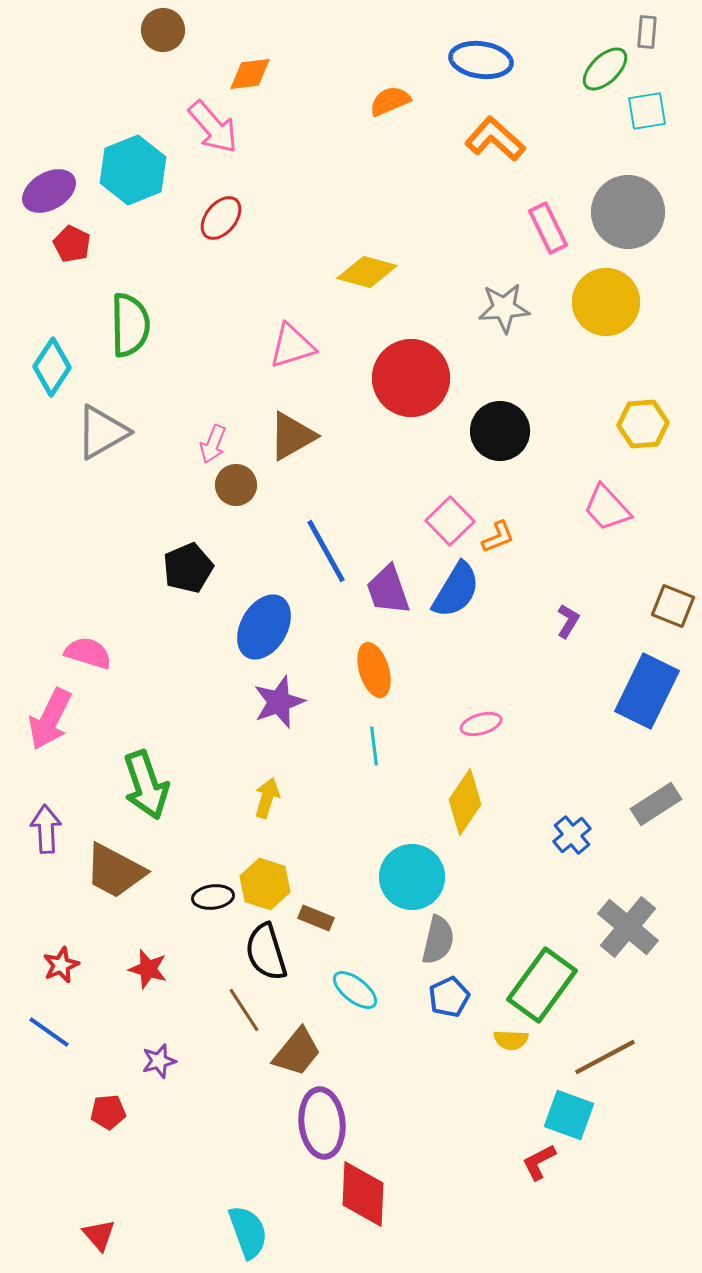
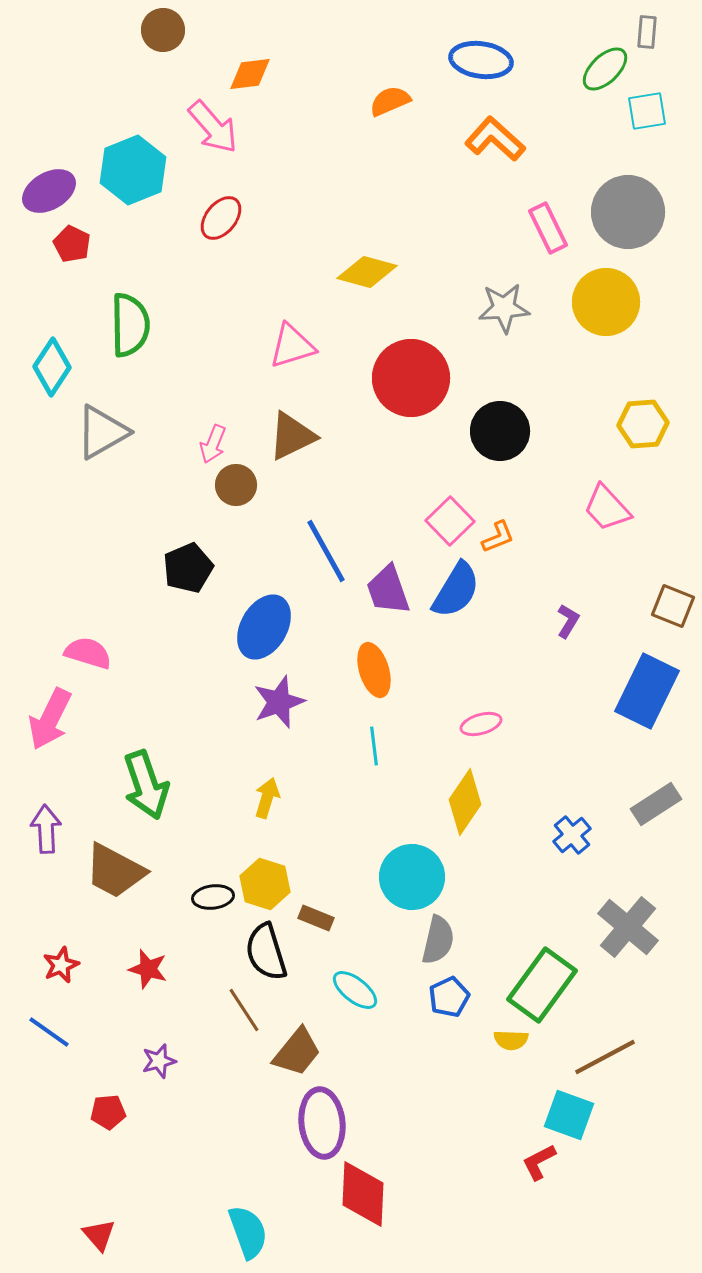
brown triangle at (292, 436): rotated 4 degrees clockwise
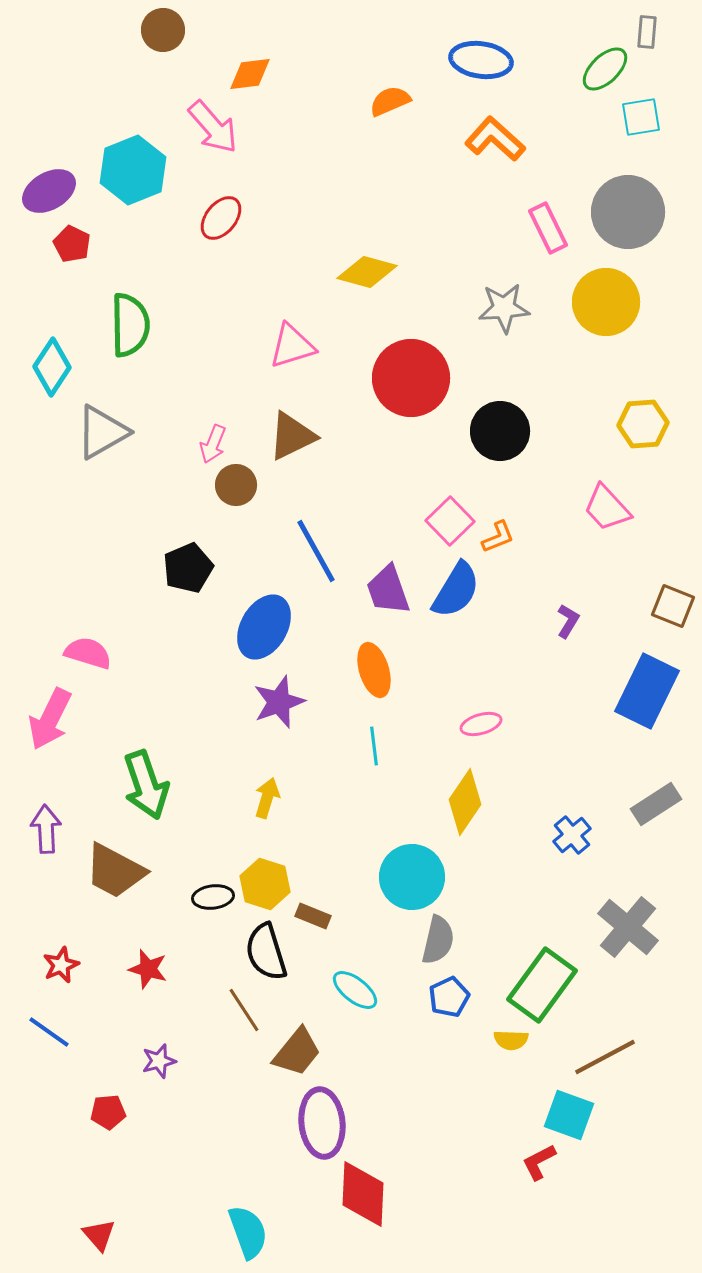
cyan square at (647, 111): moved 6 px left, 6 px down
blue line at (326, 551): moved 10 px left
brown rectangle at (316, 918): moved 3 px left, 2 px up
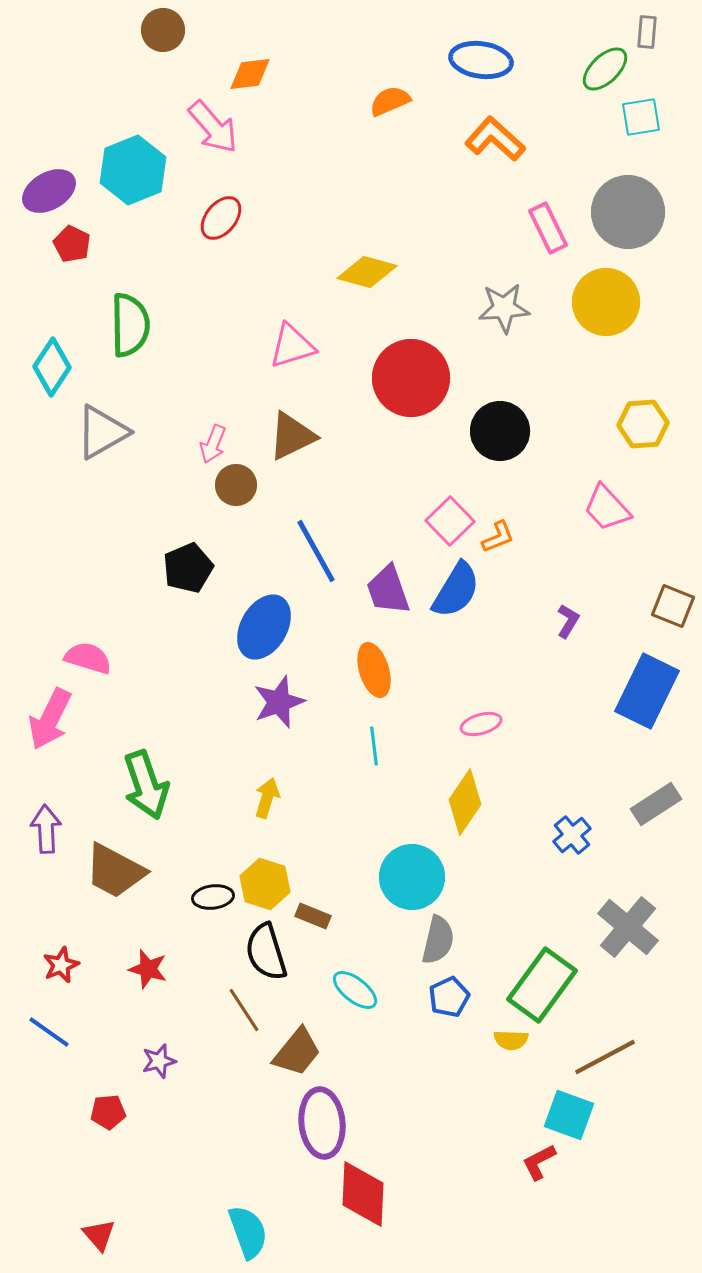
pink semicircle at (88, 653): moved 5 px down
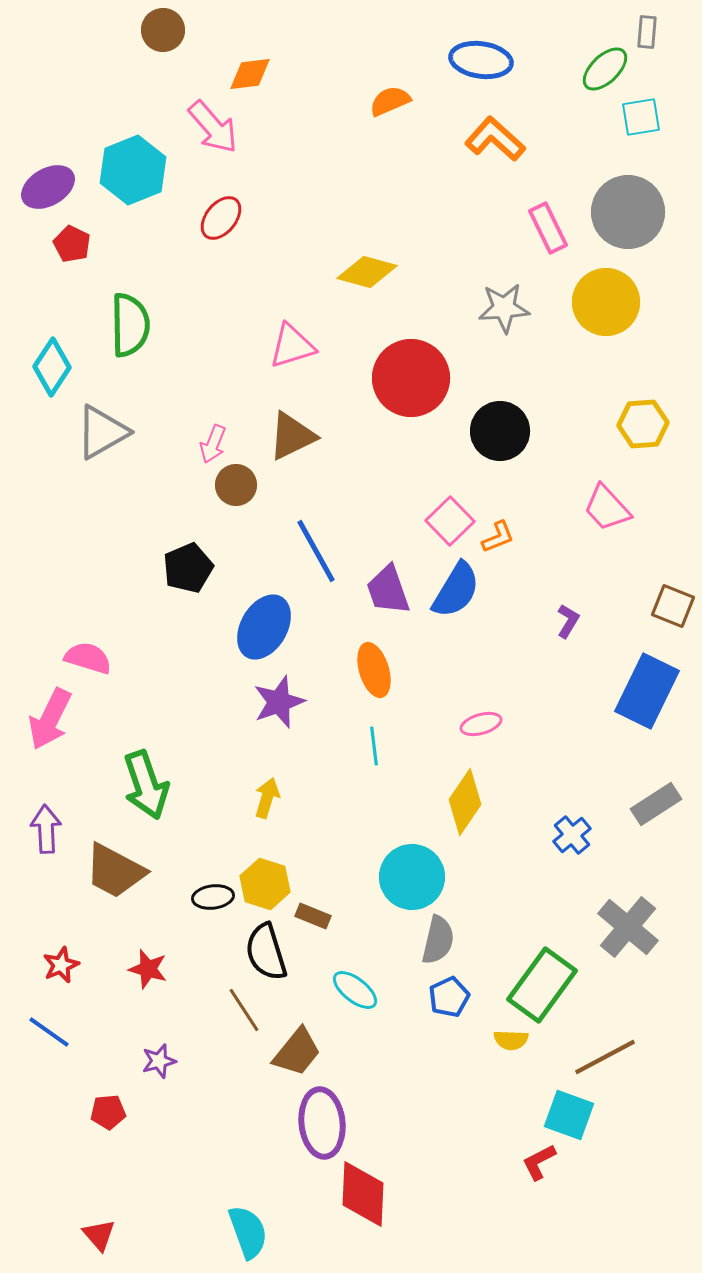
purple ellipse at (49, 191): moved 1 px left, 4 px up
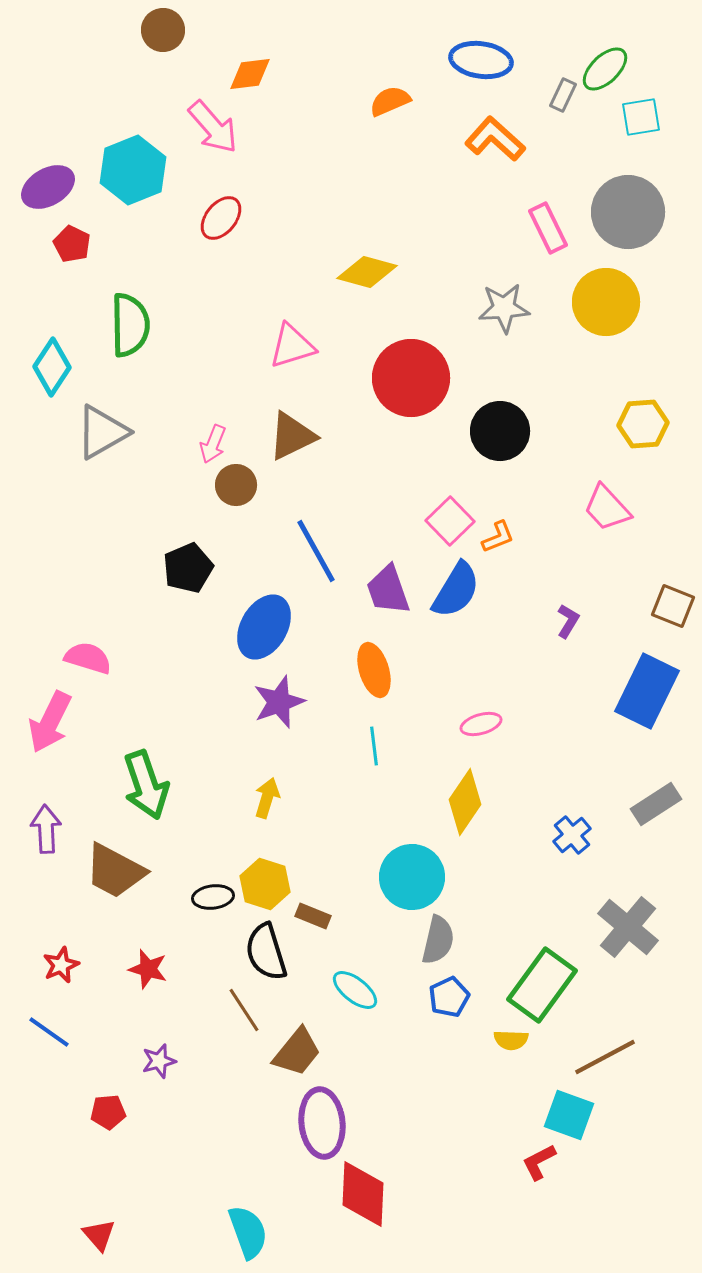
gray rectangle at (647, 32): moved 84 px left, 63 px down; rotated 20 degrees clockwise
pink arrow at (50, 719): moved 3 px down
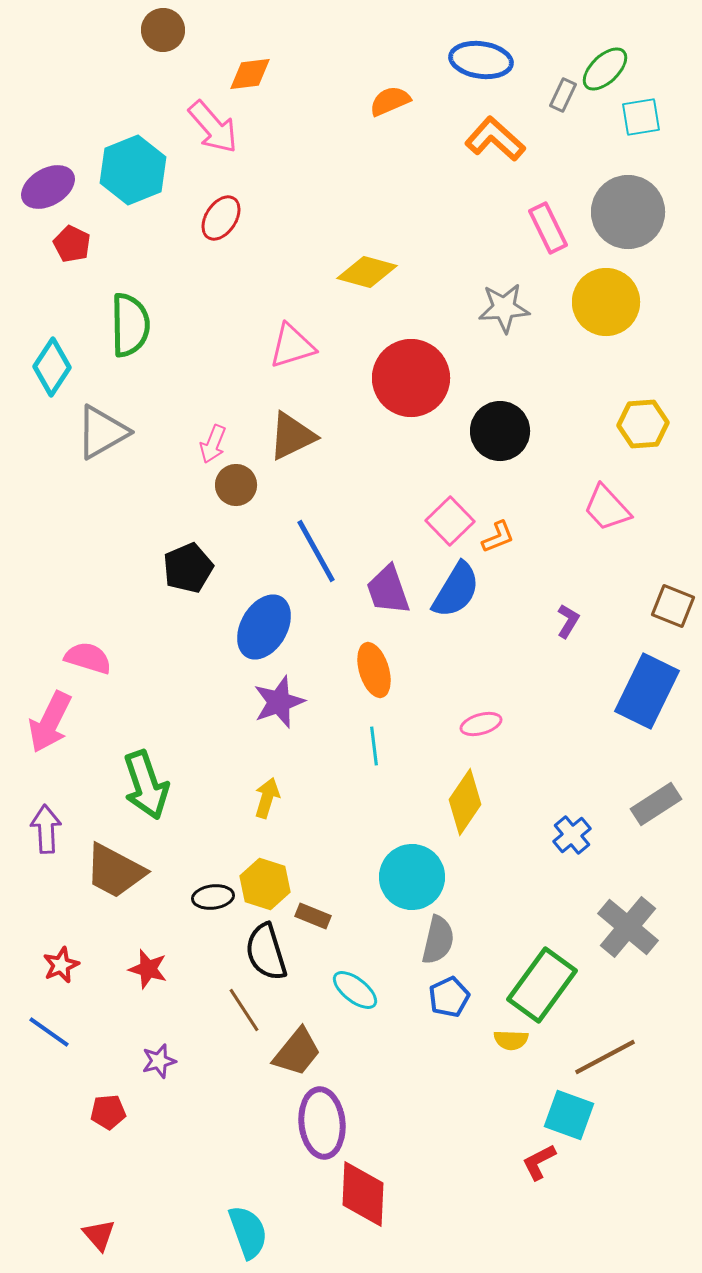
red ellipse at (221, 218): rotated 6 degrees counterclockwise
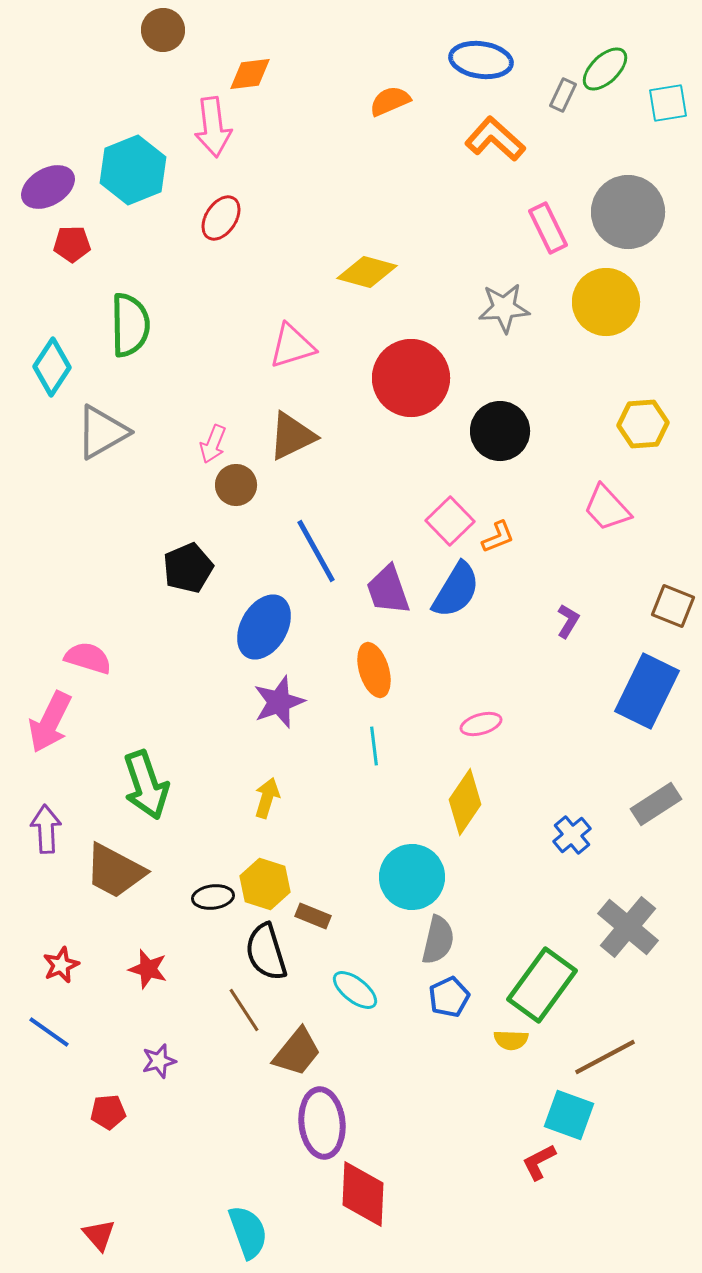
cyan square at (641, 117): moved 27 px right, 14 px up
pink arrow at (213, 127): rotated 34 degrees clockwise
red pentagon at (72, 244): rotated 27 degrees counterclockwise
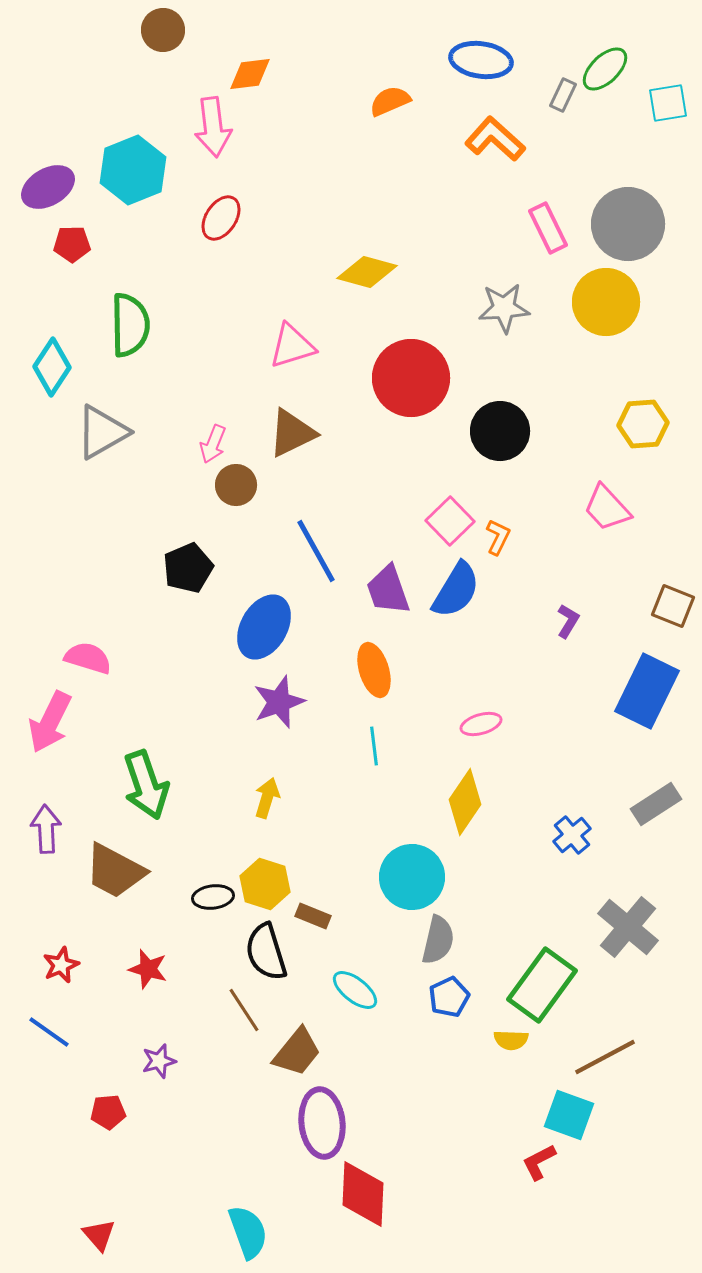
gray circle at (628, 212): moved 12 px down
brown triangle at (292, 436): moved 3 px up
orange L-shape at (498, 537): rotated 42 degrees counterclockwise
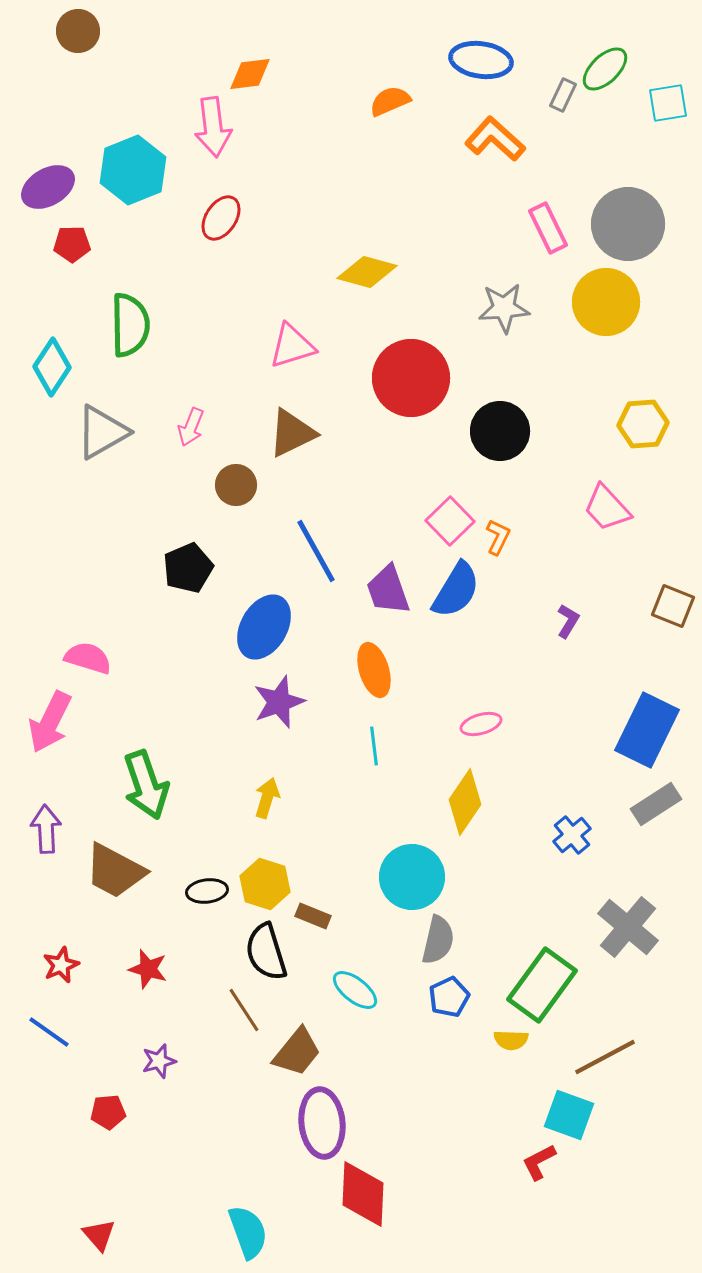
brown circle at (163, 30): moved 85 px left, 1 px down
pink arrow at (213, 444): moved 22 px left, 17 px up
blue rectangle at (647, 691): moved 39 px down
black ellipse at (213, 897): moved 6 px left, 6 px up
